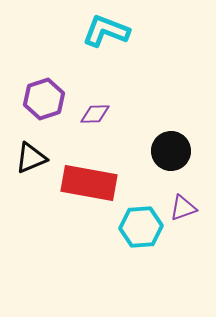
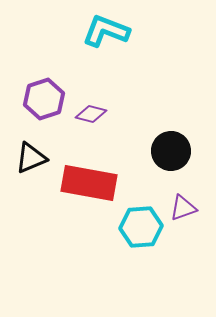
purple diamond: moved 4 px left; rotated 16 degrees clockwise
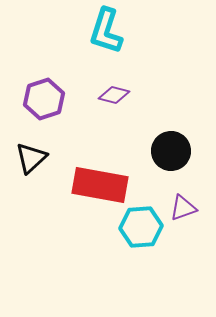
cyan L-shape: rotated 93 degrees counterclockwise
purple diamond: moved 23 px right, 19 px up
black triangle: rotated 20 degrees counterclockwise
red rectangle: moved 11 px right, 2 px down
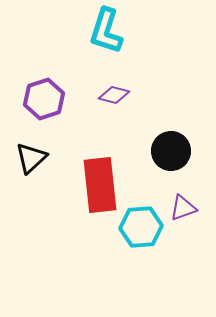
red rectangle: rotated 74 degrees clockwise
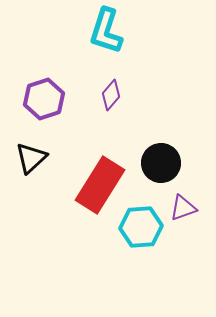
purple diamond: moved 3 px left; rotated 64 degrees counterclockwise
black circle: moved 10 px left, 12 px down
red rectangle: rotated 38 degrees clockwise
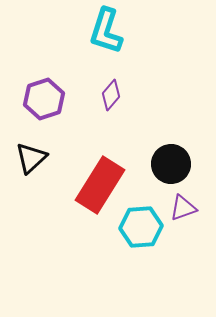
black circle: moved 10 px right, 1 px down
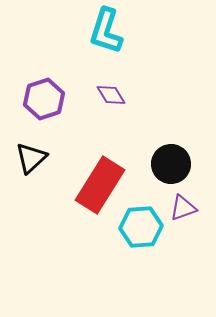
purple diamond: rotated 72 degrees counterclockwise
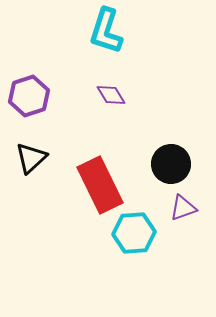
purple hexagon: moved 15 px left, 3 px up
red rectangle: rotated 58 degrees counterclockwise
cyan hexagon: moved 7 px left, 6 px down
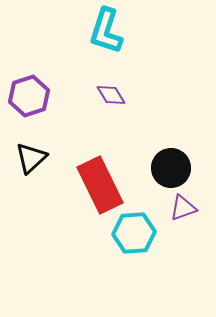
black circle: moved 4 px down
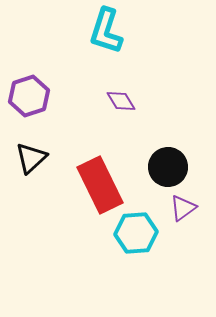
purple diamond: moved 10 px right, 6 px down
black circle: moved 3 px left, 1 px up
purple triangle: rotated 16 degrees counterclockwise
cyan hexagon: moved 2 px right
